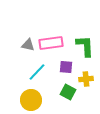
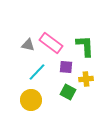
pink rectangle: rotated 45 degrees clockwise
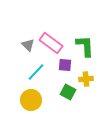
gray triangle: rotated 32 degrees clockwise
purple square: moved 1 px left, 2 px up
cyan line: moved 1 px left
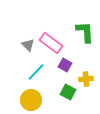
green L-shape: moved 14 px up
purple square: rotated 24 degrees clockwise
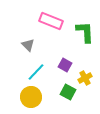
pink rectangle: moved 22 px up; rotated 15 degrees counterclockwise
yellow cross: moved 1 px left, 1 px up; rotated 24 degrees counterclockwise
yellow circle: moved 3 px up
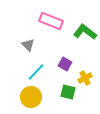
green L-shape: rotated 50 degrees counterclockwise
purple square: moved 1 px up
green square: rotated 14 degrees counterclockwise
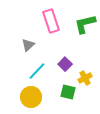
pink rectangle: rotated 50 degrees clockwise
green L-shape: moved 8 px up; rotated 50 degrees counterclockwise
gray triangle: rotated 32 degrees clockwise
purple square: rotated 16 degrees clockwise
cyan line: moved 1 px right, 1 px up
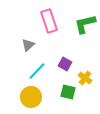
pink rectangle: moved 2 px left
purple square: rotated 16 degrees counterclockwise
yellow cross: rotated 24 degrees counterclockwise
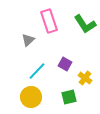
green L-shape: rotated 110 degrees counterclockwise
gray triangle: moved 5 px up
green square: moved 1 px right, 5 px down; rotated 28 degrees counterclockwise
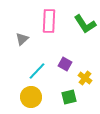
pink rectangle: rotated 20 degrees clockwise
gray triangle: moved 6 px left, 1 px up
